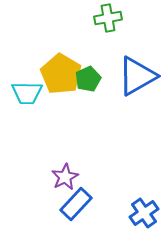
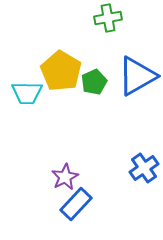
yellow pentagon: moved 3 px up
green pentagon: moved 6 px right, 3 px down
blue cross: moved 45 px up
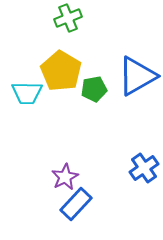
green cross: moved 40 px left; rotated 12 degrees counterclockwise
green pentagon: moved 7 px down; rotated 15 degrees clockwise
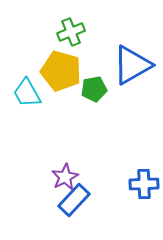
green cross: moved 3 px right, 14 px down
yellow pentagon: rotated 15 degrees counterclockwise
blue triangle: moved 5 px left, 11 px up
cyan trapezoid: rotated 60 degrees clockwise
blue cross: moved 16 px down; rotated 32 degrees clockwise
blue rectangle: moved 2 px left, 4 px up
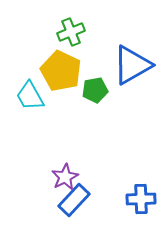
yellow pentagon: rotated 9 degrees clockwise
green pentagon: moved 1 px right, 1 px down
cyan trapezoid: moved 3 px right, 3 px down
blue cross: moved 3 px left, 15 px down
